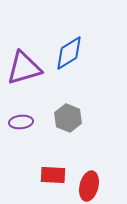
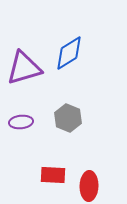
red ellipse: rotated 12 degrees counterclockwise
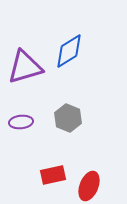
blue diamond: moved 2 px up
purple triangle: moved 1 px right, 1 px up
red rectangle: rotated 15 degrees counterclockwise
red ellipse: rotated 20 degrees clockwise
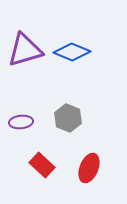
blue diamond: moved 3 px right, 1 px down; rotated 54 degrees clockwise
purple triangle: moved 17 px up
red rectangle: moved 11 px left, 10 px up; rotated 55 degrees clockwise
red ellipse: moved 18 px up
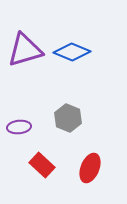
purple ellipse: moved 2 px left, 5 px down
red ellipse: moved 1 px right
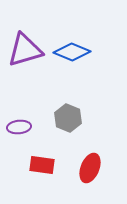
red rectangle: rotated 35 degrees counterclockwise
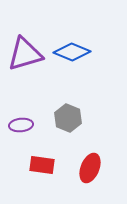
purple triangle: moved 4 px down
purple ellipse: moved 2 px right, 2 px up
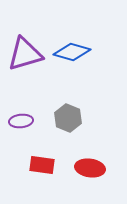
blue diamond: rotated 6 degrees counterclockwise
purple ellipse: moved 4 px up
red ellipse: rotated 76 degrees clockwise
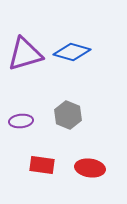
gray hexagon: moved 3 px up
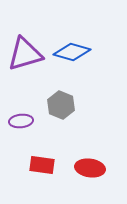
gray hexagon: moved 7 px left, 10 px up
